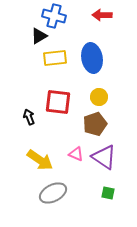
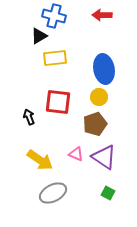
blue ellipse: moved 12 px right, 11 px down
green square: rotated 16 degrees clockwise
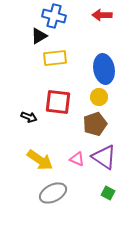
black arrow: rotated 133 degrees clockwise
pink triangle: moved 1 px right, 5 px down
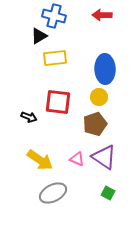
blue ellipse: moved 1 px right; rotated 8 degrees clockwise
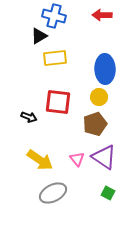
pink triangle: rotated 28 degrees clockwise
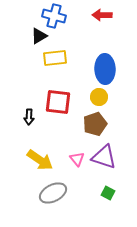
black arrow: rotated 70 degrees clockwise
purple triangle: rotated 16 degrees counterclockwise
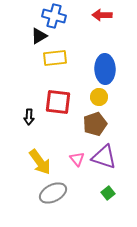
yellow arrow: moved 2 px down; rotated 20 degrees clockwise
green square: rotated 24 degrees clockwise
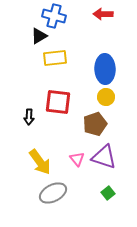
red arrow: moved 1 px right, 1 px up
yellow circle: moved 7 px right
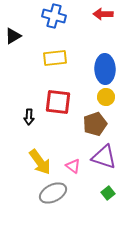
black triangle: moved 26 px left
pink triangle: moved 4 px left, 7 px down; rotated 14 degrees counterclockwise
